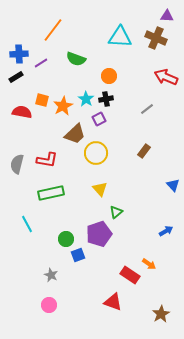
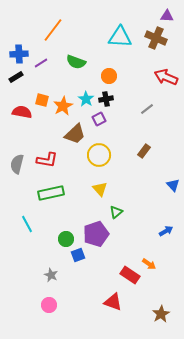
green semicircle: moved 3 px down
yellow circle: moved 3 px right, 2 px down
purple pentagon: moved 3 px left
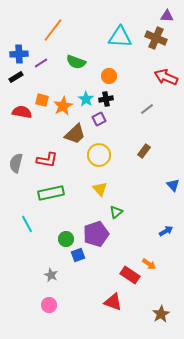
gray semicircle: moved 1 px left, 1 px up
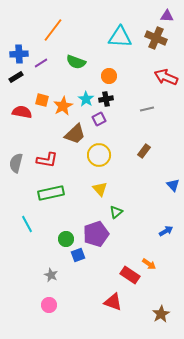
gray line: rotated 24 degrees clockwise
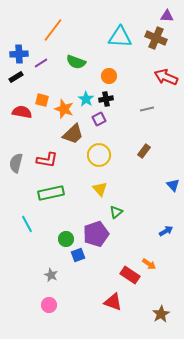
orange star: moved 1 px right, 3 px down; rotated 24 degrees counterclockwise
brown trapezoid: moved 2 px left
